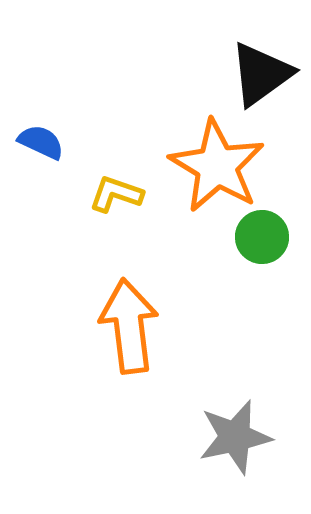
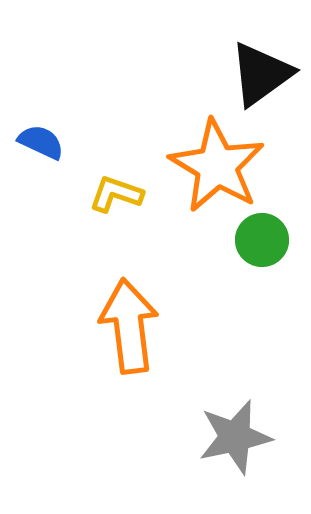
green circle: moved 3 px down
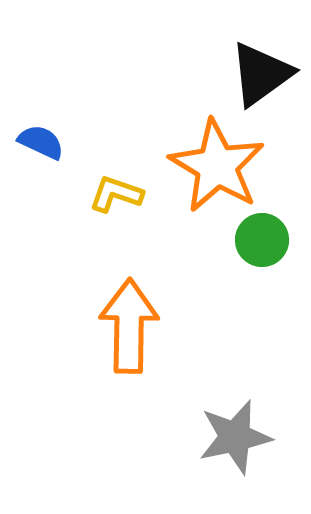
orange arrow: rotated 8 degrees clockwise
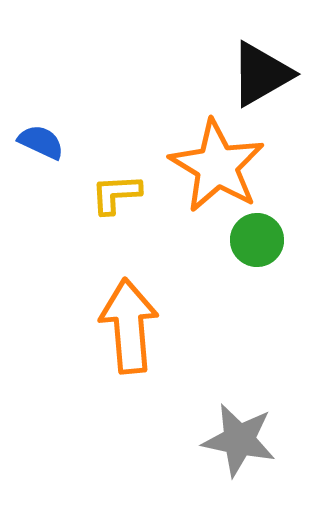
black triangle: rotated 6 degrees clockwise
yellow L-shape: rotated 22 degrees counterclockwise
green circle: moved 5 px left
orange arrow: rotated 6 degrees counterclockwise
gray star: moved 4 px right, 3 px down; rotated 24 degrees clockwise
